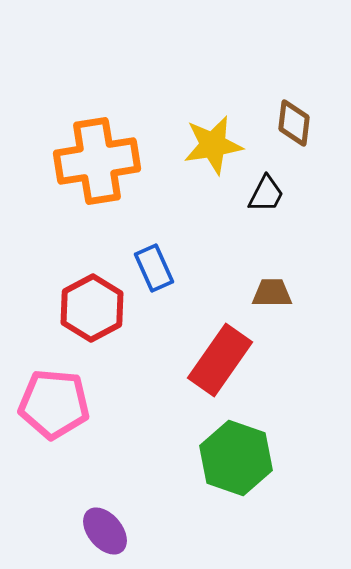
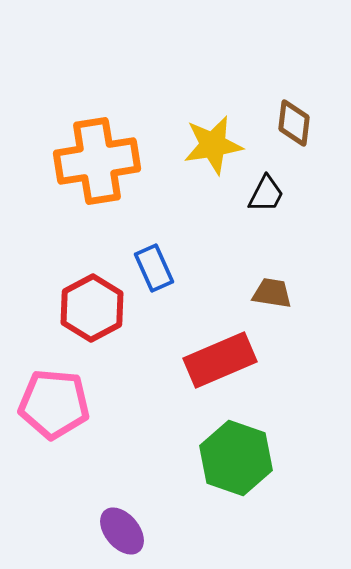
brown trapezoid: rotated 9 degrees clockwise
red rectangle: rotated 32 degrees clockwise
purple ellipse: moved 17 px right
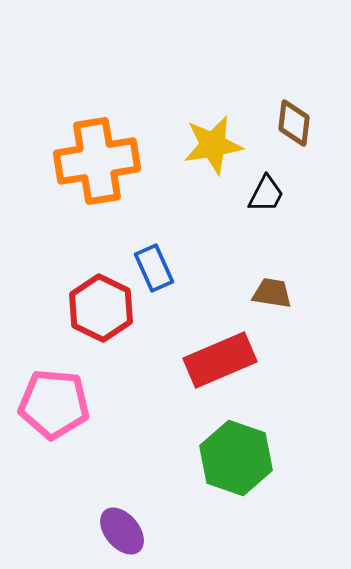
red hexagon: moved 9 px right; rotated 6 degrees counterclockwise
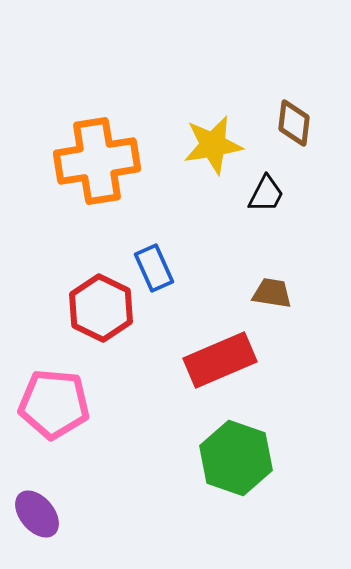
purple ellipse: moved 85 px left, 17 px up
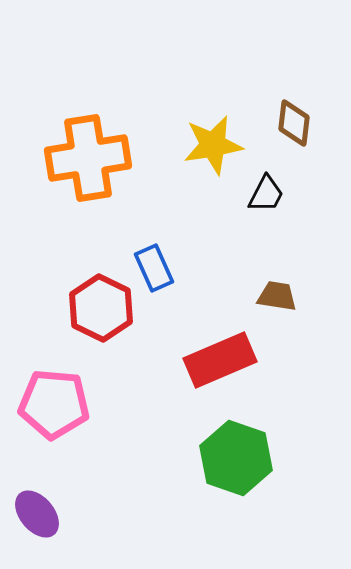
orange cross: moved 9 px left, 3 px up
brown trapezoid: moved 5 px right, 3 px down
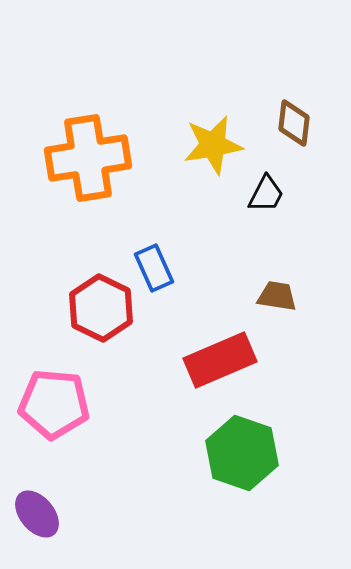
green hexagon: moved 6 px right, 5 px up
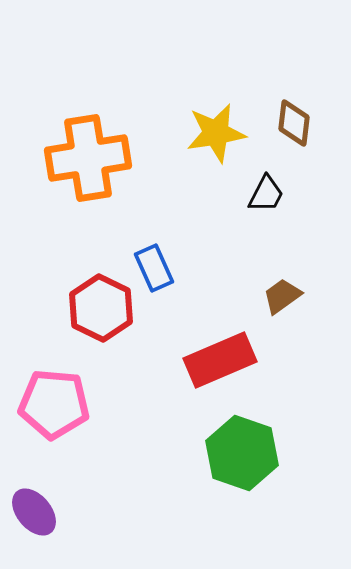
yellow star: moved 3 px right, 12 px up
brown trapezoid: moved 5 px right; rotated 45 degrees counterclockwise
purple ellipse: moved 3 px left, 2 px up
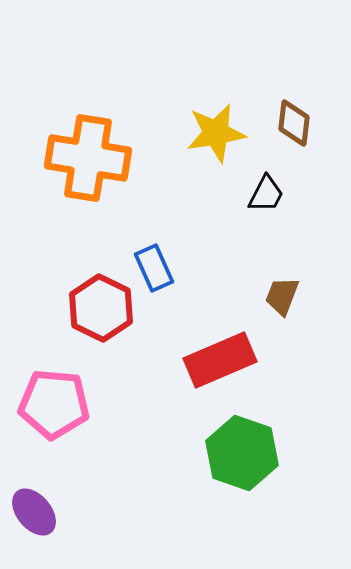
orange cross: rotated 18 degrees clockwise
brown trapezoid: rotated 33 degrees counterclockwise
